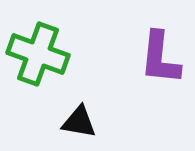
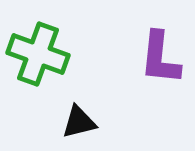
black triangle: rotated 24 degrees counterclockwise
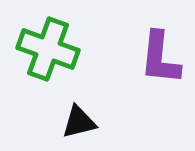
green cross: moved 10 px right, 5 px up
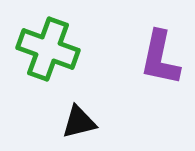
purple L-shape: rotated 6 degrees clockwise
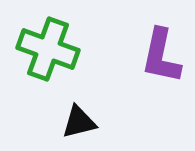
purple L-shape: moved 1 px right, 2 px up
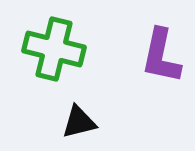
green cross: moved 6 px right; rotated 6 degrees counterclockwise
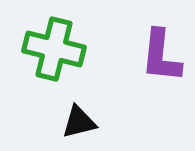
purple L-shape: rotated 6 degrees counterclockwise
